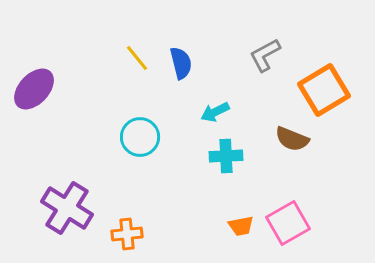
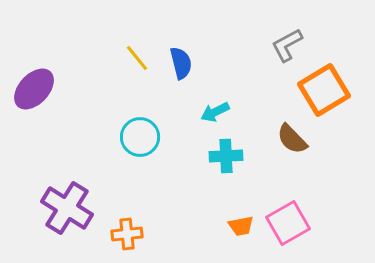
gray L-shape: moved 22 px right, 10 px up
brown semicircle: rotated 24 degrees clockwise
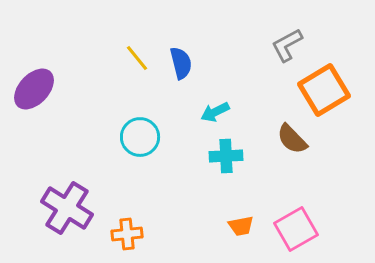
pink square: moved 8 px right, 6 px down
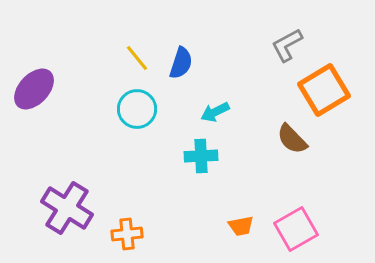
blue semicircle: rotated 32 degrees clockwise
cyan circle: moved 3 px left, 28 px up
cyan cross: moved 25 px left
